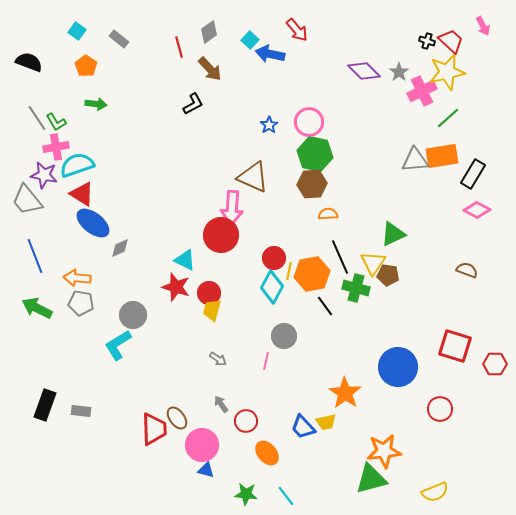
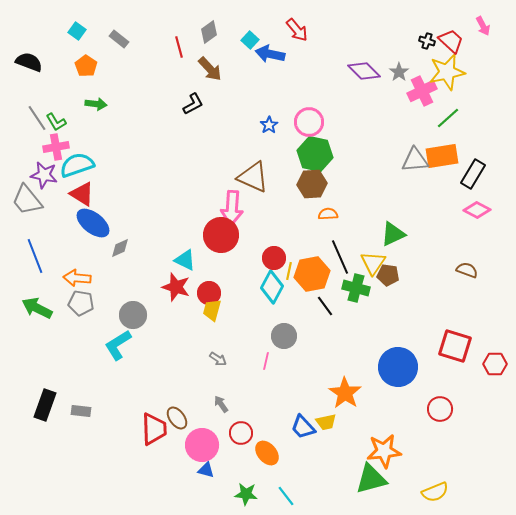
red circle at (246, 421): moved 5 px left, 12 px down
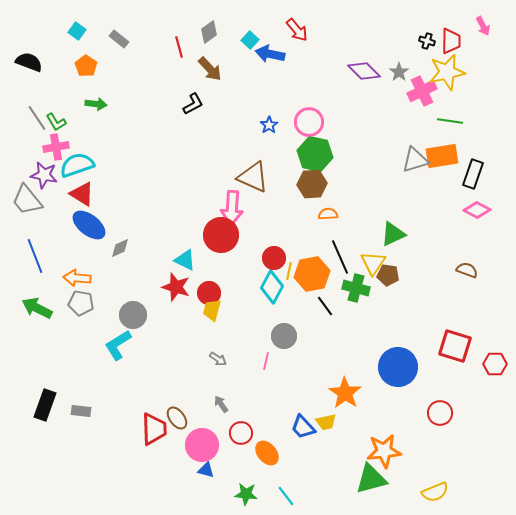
red trapezoid at (451, 41): rotated 48 degrees clockwise
green line at (448, 118): moved 2 px right, 3 px down; rotated 50 degrees clockwise
gray triangle at (415, 160): rotated 12 degrees counterclockwise
black rectangle at (473, 174): rotated 12 degrees counterclockwise
blue ellipse at (93, 223): moved 4 px left, 2 px down
red circle at (440, 409): moved 4 px down
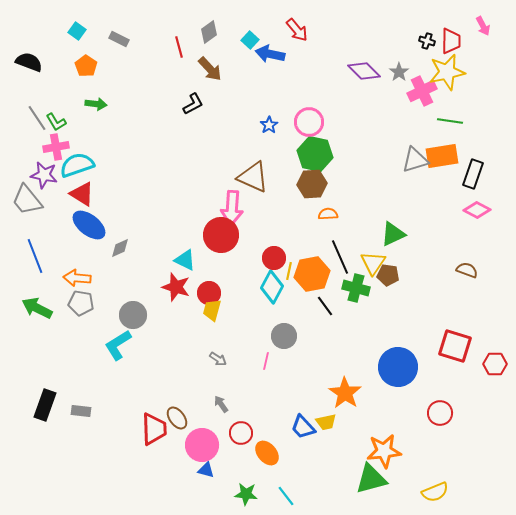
gray rectangle at (119, 39): rotated 12 degrees counterclockwise
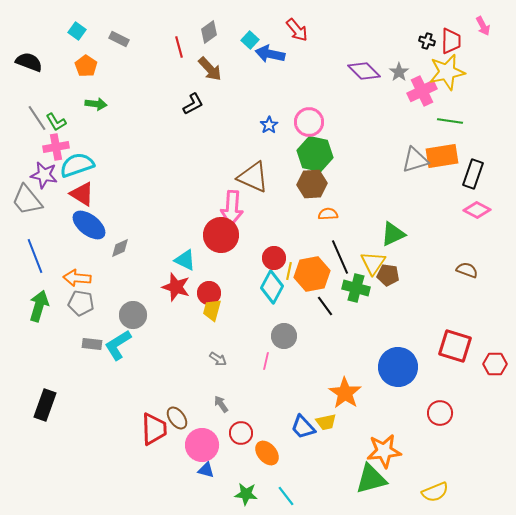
green arrow at (37, 308): moved 2 px right, 2 px up; rotated 80 degrees clockwise
gray rectangle at (81, 411): moved 11 px right, 67 px up
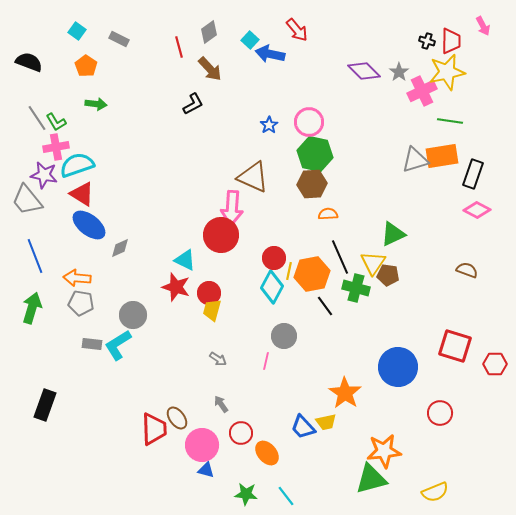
green arrow at (39, 306): moved 7 px left, 2 px down
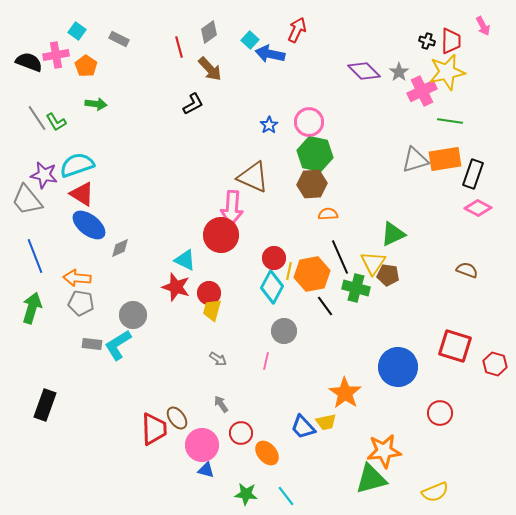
red arrow at (297, 30): rotated 115 degrees counterclockwise
pink cross at (56, 147): moved 92 px up
orange rectangle at (442, 156): moved 3 px right, 3 px down
pink diamond at (477, 210): moved 1 px right, 2 px up
gray circle at (284, 336): moved 5 px up
red hexagon at (495, 364): rotated 15 degrees clockwise
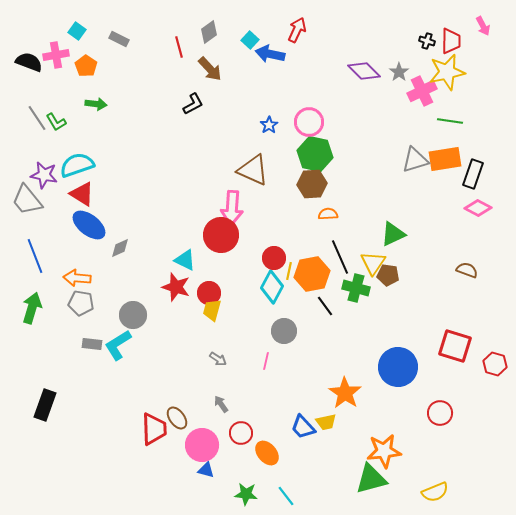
brown triangle at (253, 177): moved 7 px up
